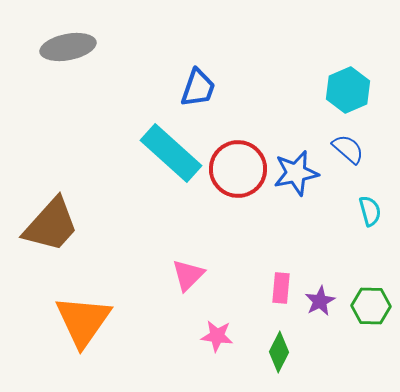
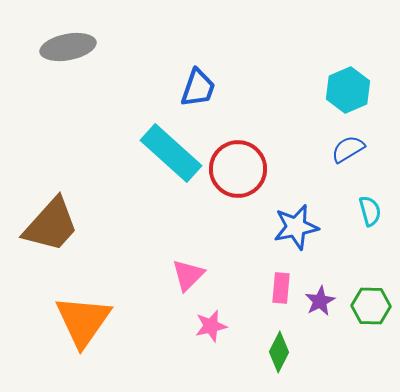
blue semicircle: rotated 72 degrees counterclockwise
blue star: moved 54 px down
pink star: moved 6 px left, 10 px up; rotated 20 degrees counterclockwise
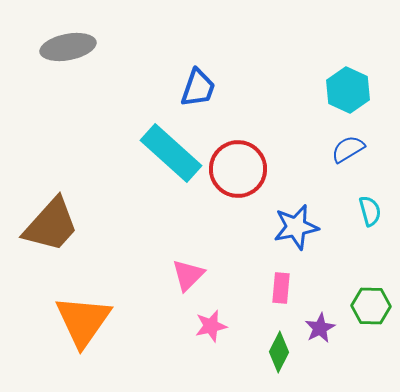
cyan hexagon: rotated 12 degrees counterclockwise
purple star: moved 27 px down
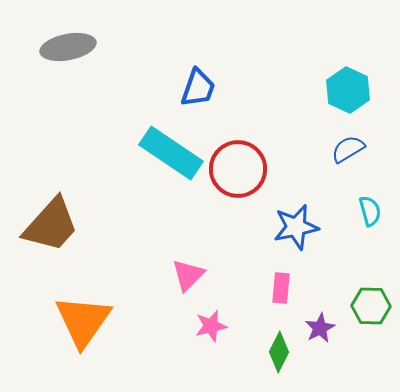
cyan rectangle: rotated 8 degrees counterclockwise
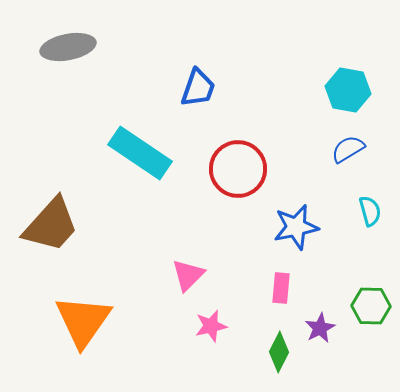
cyan hexagon: rotated 15 degrees counterclockwise
cyan rectangle: moved 31 px left
